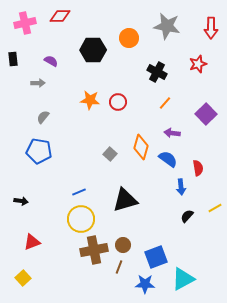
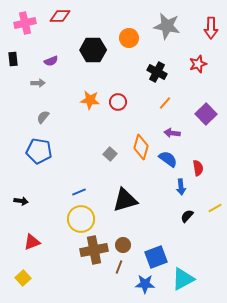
purple semicircle: rotated 128 degrees clockwise
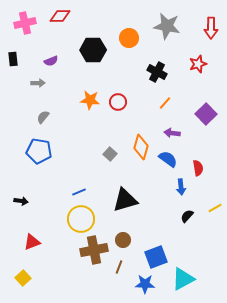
brown circle: moved 5 px up
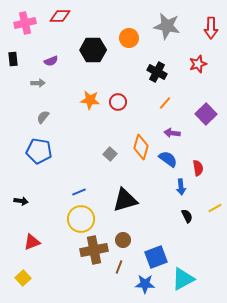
black semicircle: rotated 112 degrees clockwise
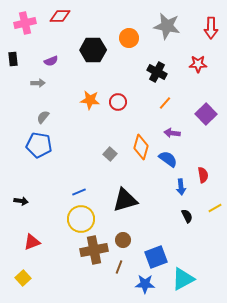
red star: rotated 18 degrees clockwise
blue pentagon: moved 6 px up
red semicircle: moved 5 px right, 7 px down
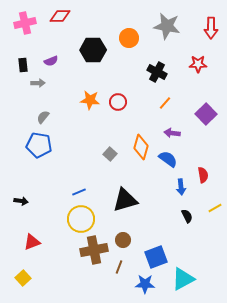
black rectangle: moved 10 px right, 6 px down
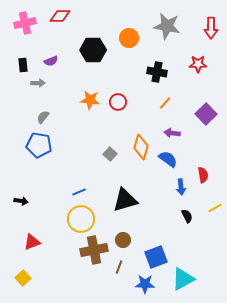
black cross: rotated 18 degrees counterclockwise
